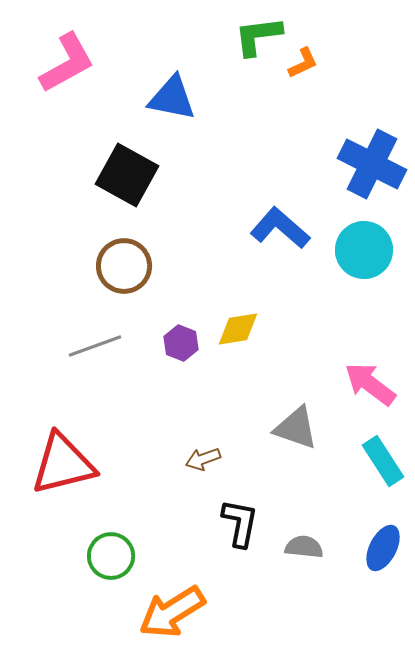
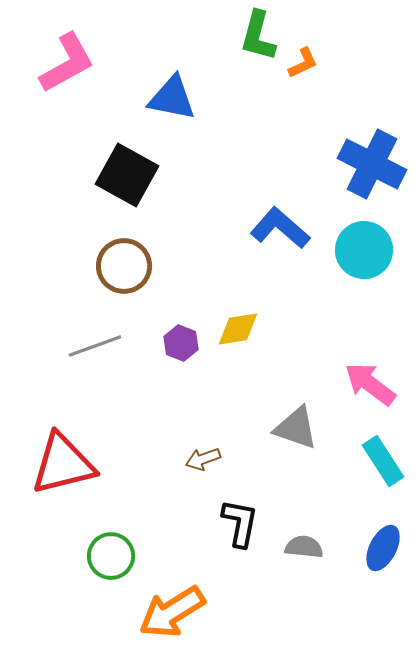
green L-shape: rotated 68 degrees counterclockwise
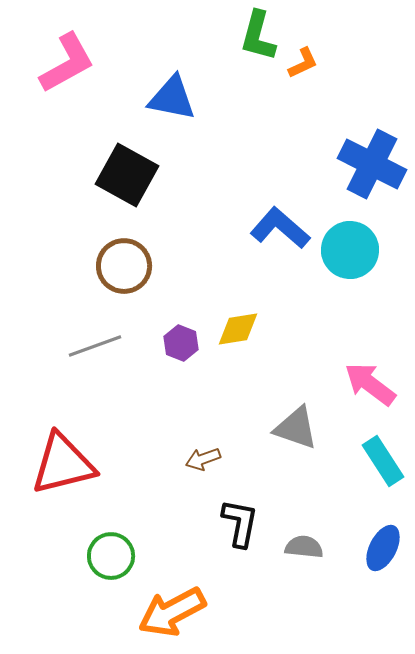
cyan circle: moved 14 px left
orange arrow: rotated 4 degrees clockwise
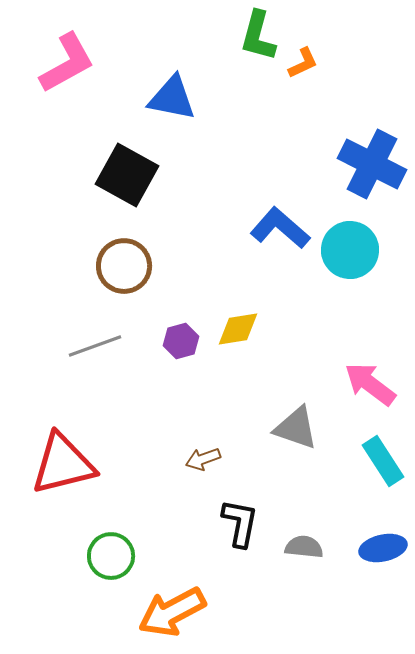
purple hexagon: moved 2 px up; rotated 24 degrees clockwise
blue ellipse: rotated 51 degrees clockwise
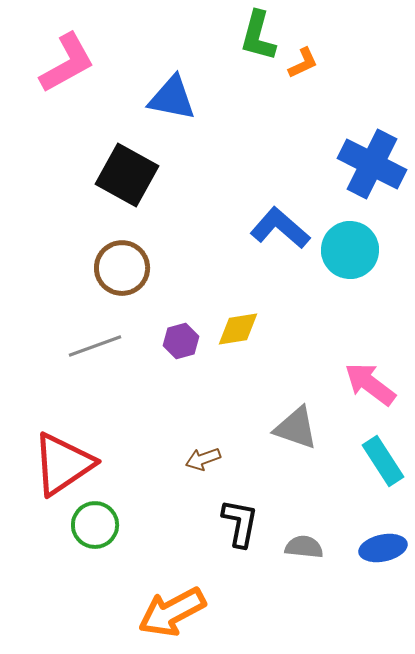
brown circle: moved 2 px left, 2 px down
red triangle: rotated 20 degrees counterclockwise
green circle: moved 16 px left, 31 px up
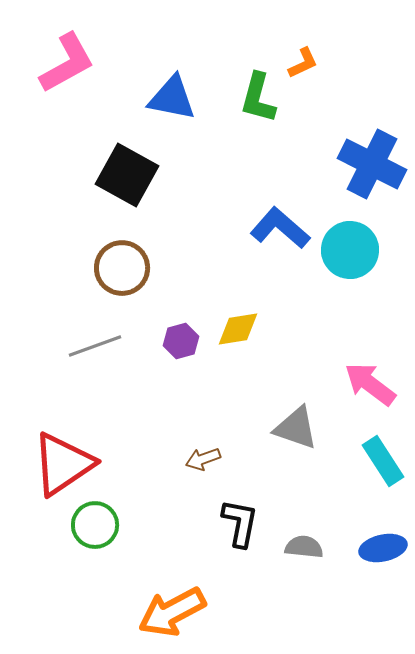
green L-shape: moved 62 px down
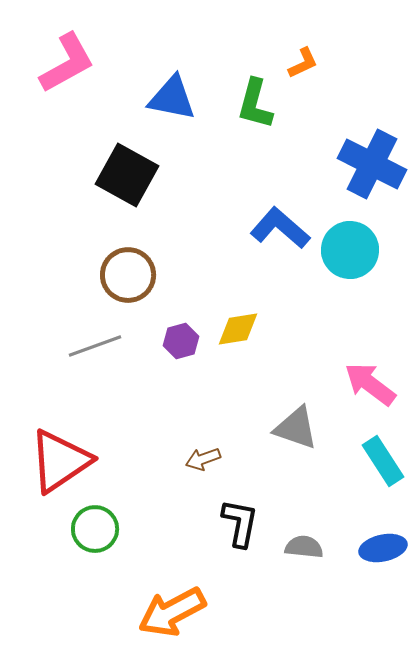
green L-shape: moved 3 px left, 6 px down
brown circle: moved 6 px right, 7 px down
red triangle: moved 3 px left, 3 px up
green circle: moved 4 px down
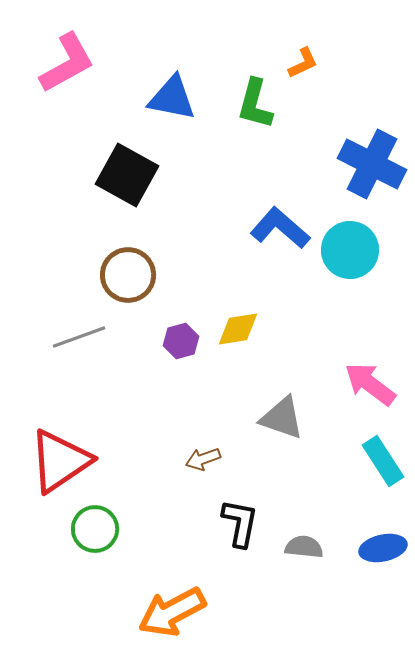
gray line: moved 16 px left, 9 px up
gray triangle: moved 14 px left, 10 px up
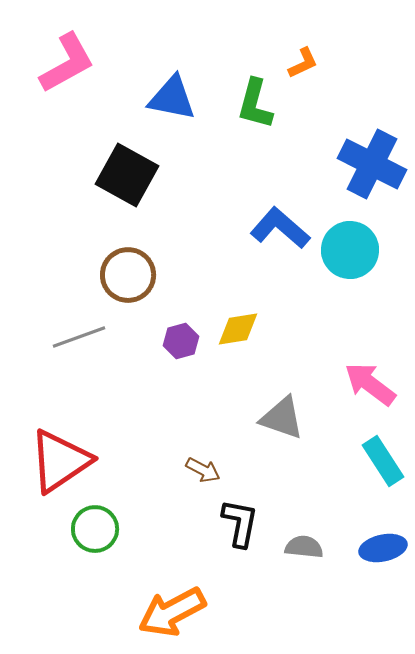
brown arrow: moved 11 px down; rotated 132 degrees counterclockwise
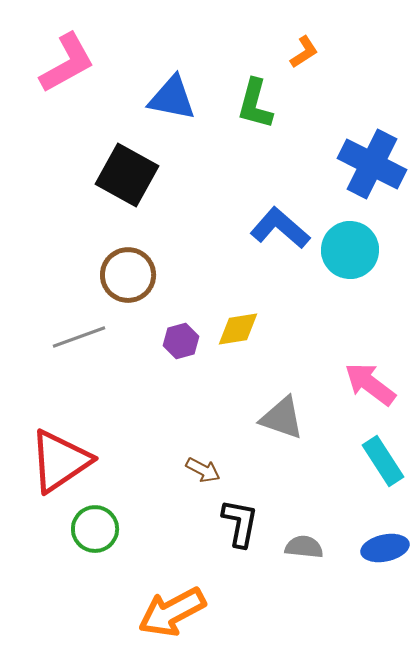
orange L-shape: moved 1 px right, 11 px up; rotated 8 degrees counterclockwise
blue ellipse: moved 2 px right
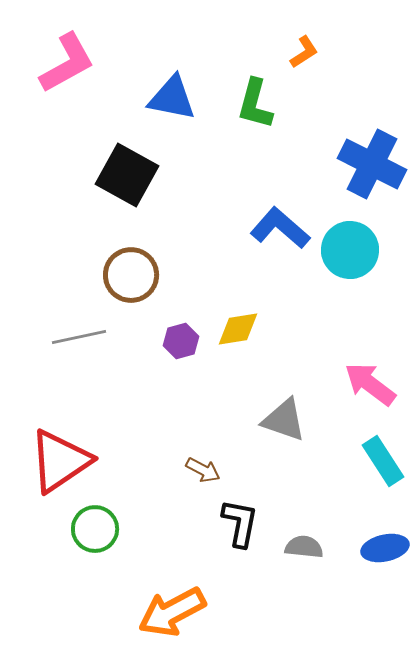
brown circle: moved 3 px right
gray line: rotated 8 degrees clockwise
gray triangle: moved 2 px right, 2 px down
